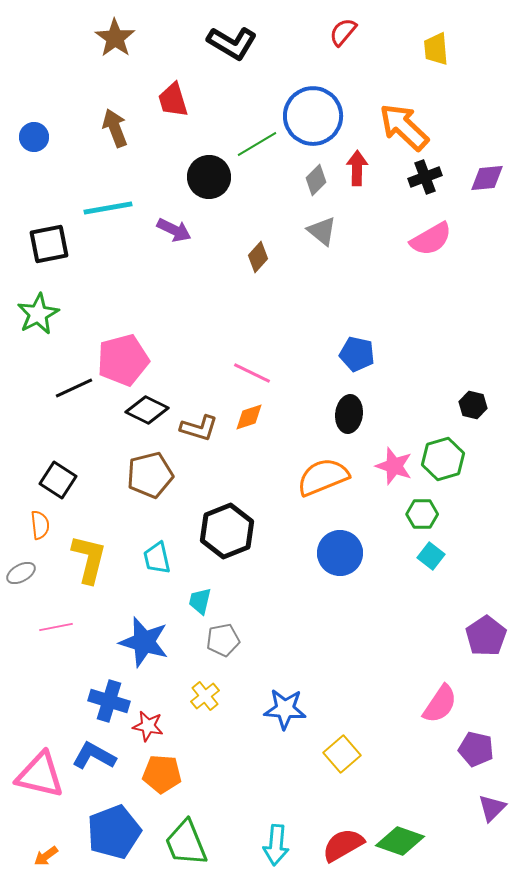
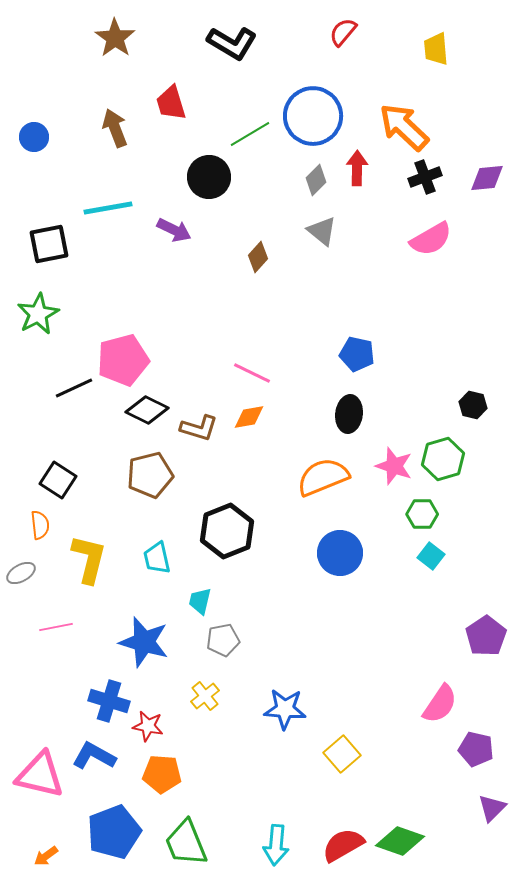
red trapezoid at (173, 100): moved 2 px left, 3 px down
green line at (257, 144): moved 7 px left, 10 px up
orange diamond at (249, 417): rotated 8 degrees clockwise
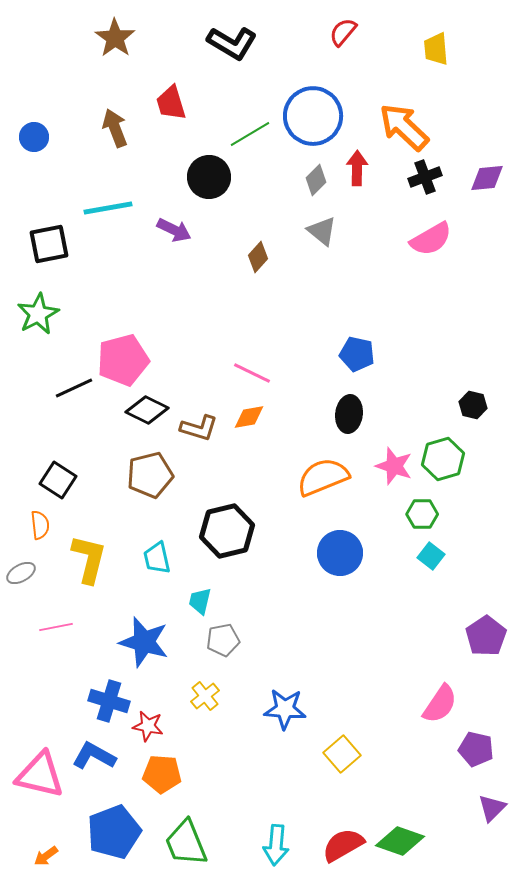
black hexagon at (227, 531): rotated 8 degrees clockwise
